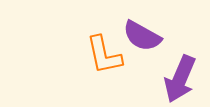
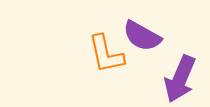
orange L-shape: moved 2 px right, 1 px up
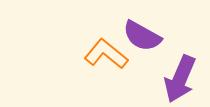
orange L-shape: rotated 141 degrees clockwise
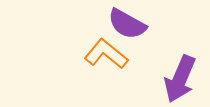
purple semicircle: moved 15 px left, 12 px up
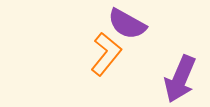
orange L-shape: rotated 90 degrees clockwise
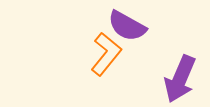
purple semicircle: moved 2 px down
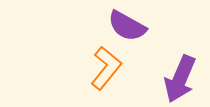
orange L-shape: moved 14 px down
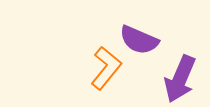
purple semicircle: moved 12 px right, 14 px down; rotated 6 degrees counterclockwise
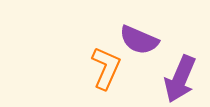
orange L-shape: rotated 15 degrees counterclockwise
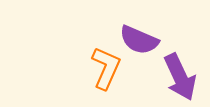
purple arrow: moved 2 px up; rotated 48 degrees counterclockwise
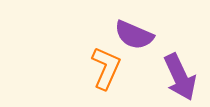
purple semicircle: moved 5 px left, 5 px up
